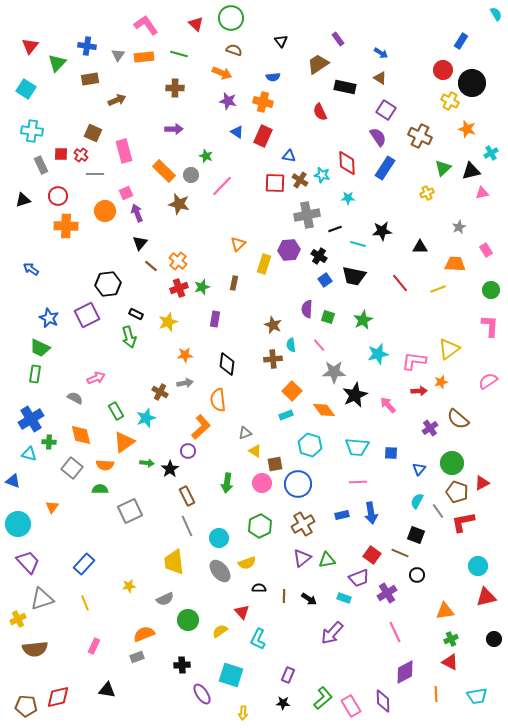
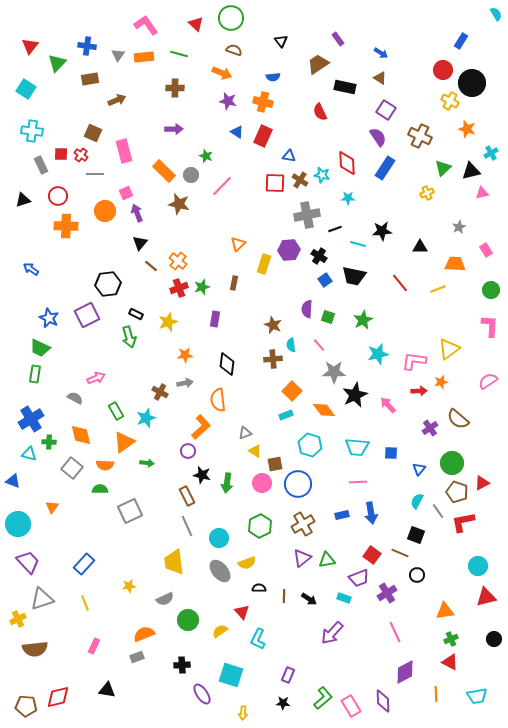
black star at (170, 469): moved 32 px right, 6 px down; rotated 24 degrees counterclockwise
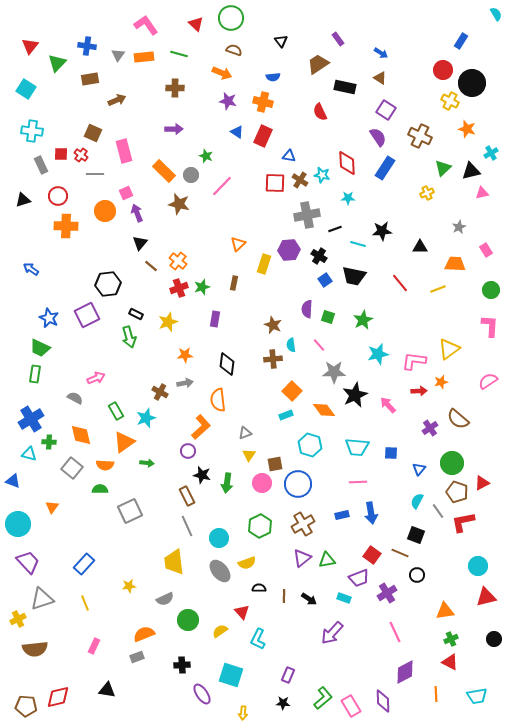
yellow triangle at (255, 451): moved 6 px left, 4 px down; rotated 32 degrees clockwise
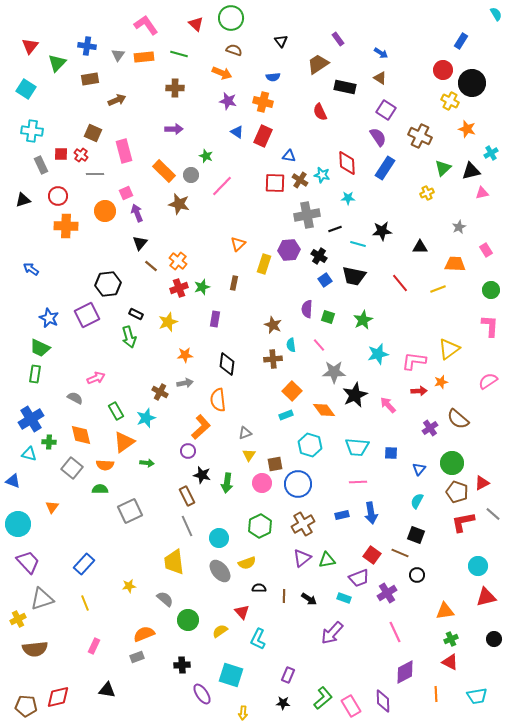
gray line at (438, 511): moved 55 px right, 3 px down; rotated 14 degrees counterclockwise
gray semicircle at (165, 599): rotated 114 degrees counterclockwise
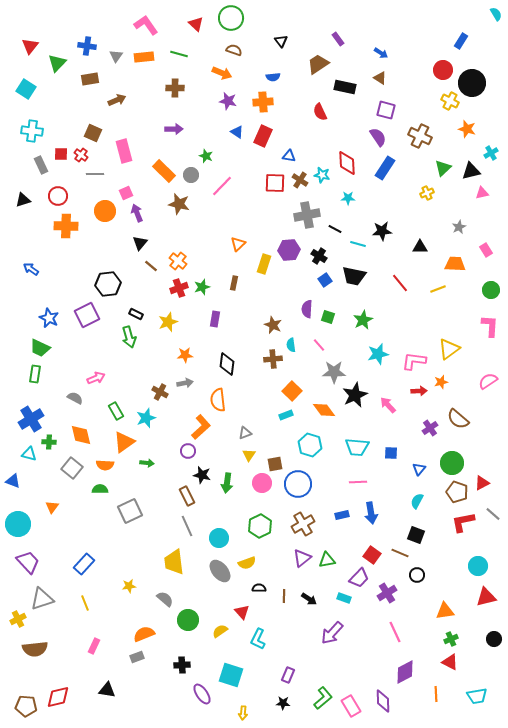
gray triangle at (118, 55): moved 2 px left, 1 px down
orange cross at (263, 102): rotated 18 degrees counterclockwise
purple square at (386, 110): rotated 18 degrees counterclockwise
black line at (335, 229): rotated 48 degrees clockwise
purple trapezoid at (359, 578): rotated 25 degrees counterclockwise
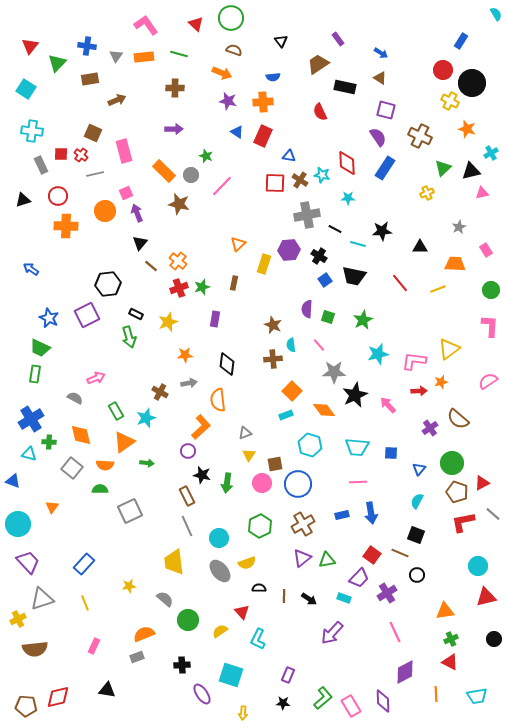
gray line at (95, 174): rotated 12 degrees counterclockwise
gray arrow at (185, 383): moved 4 px right
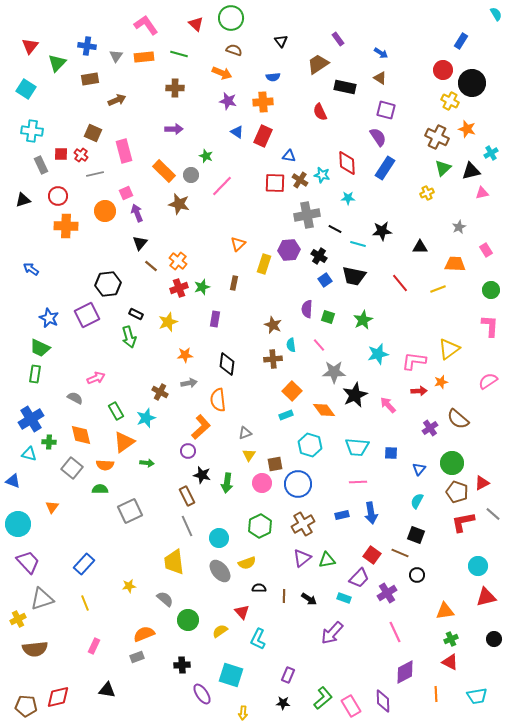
brown cross at (420, 136): moved 17 px right, 1 px down
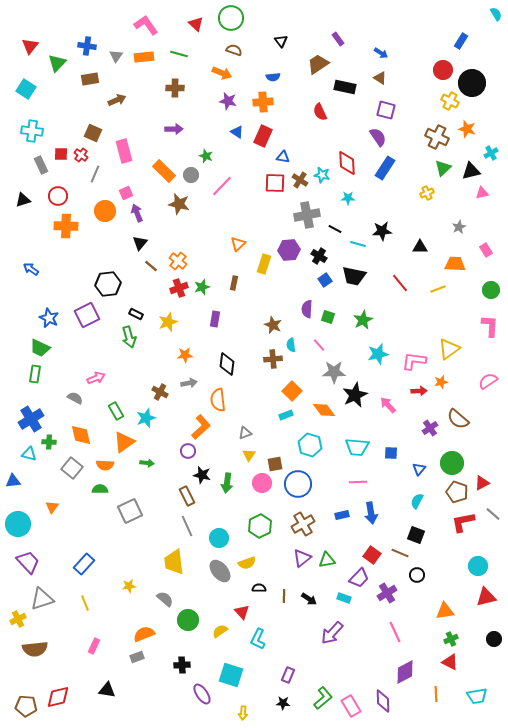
blue triangle at (289, 156): moved 6 px left, 1 px down
gray line at (95, 174): rotated 54 degrees counterclockwise
blue triangle at (13, 481): rotated 28 degrees counterclockwise
